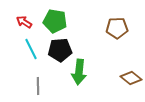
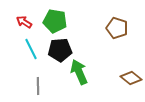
brown pentagon: rotated 20 degrees clockwise
green arrow: rotated 150 degrees clockwise
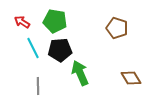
red arrow: moved 2 px left
cyan line: moved 2 px right, 1 px up
green arrow: moved 1 px right, 1 px down
brown diamond: rotated 20 degrees clockwise
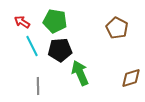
brown pentagon: rotated 10 degrees clockwise
cyan line: moved 1 px left, 2 px up
brown diamond: rotated 75 degrees counterclockwise
